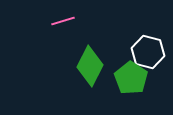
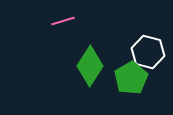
green diamond: rotated 6 degrees clockwise
green pentagon: rotated 8 degrees clockwise
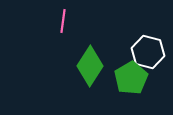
pink line: rotated 65 degrees counterclockwise
